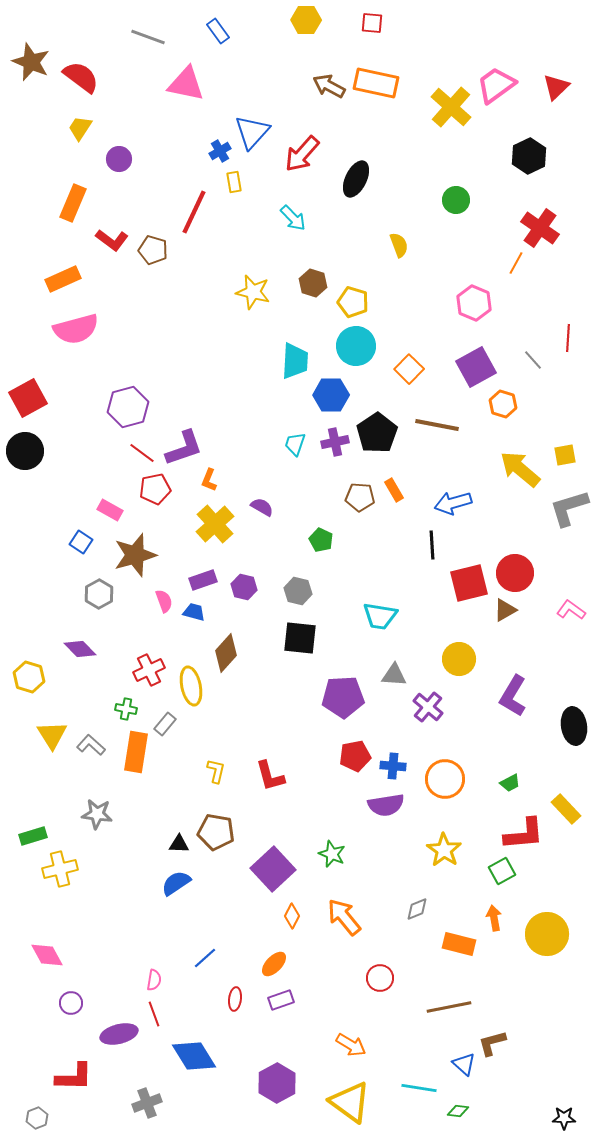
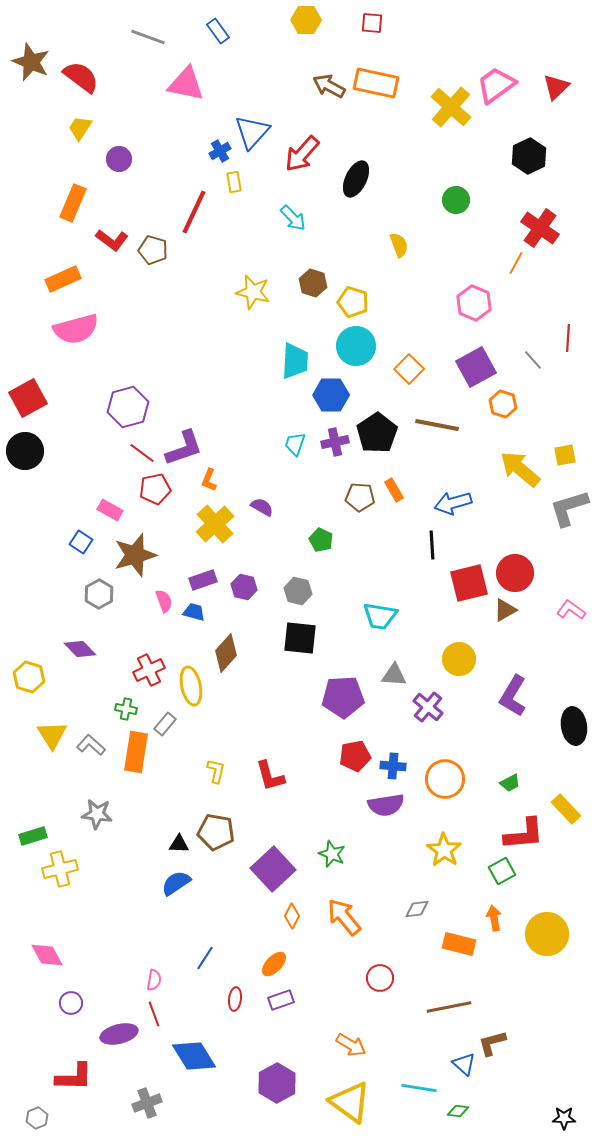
gray diamond at (417, 909): rotated 15 degrees clockwise
blue line at (205, 958): rotated 15 degrees counterclockwise
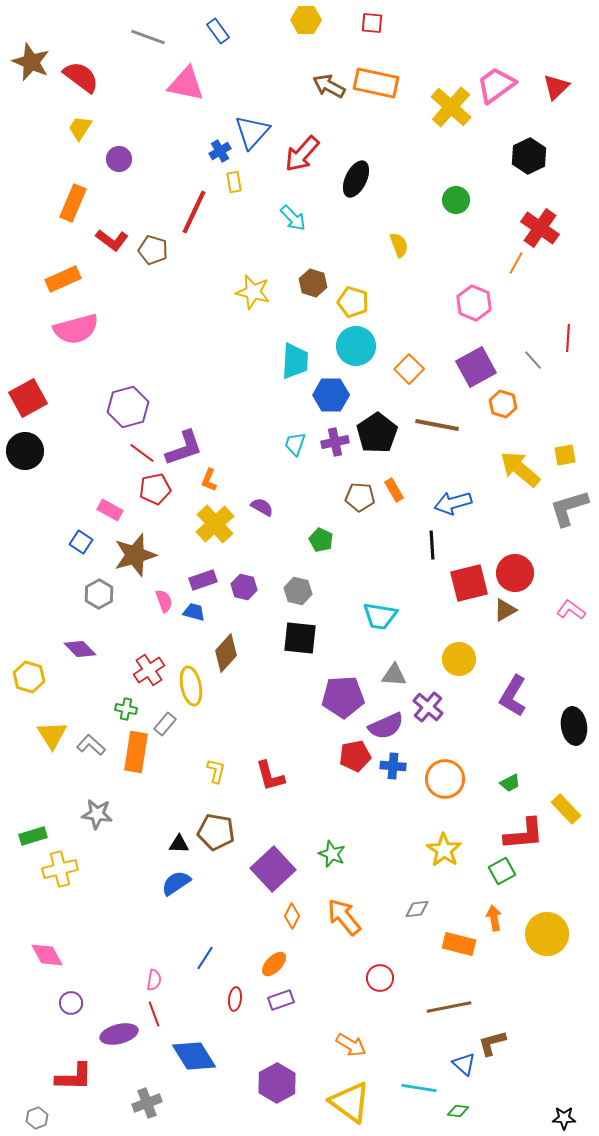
red cross at (149, 670): rotated 8 degrees counterclockwise
purple semicircle at (386, 805): moved 79 px up; rotated 15 degrees counterclockwise
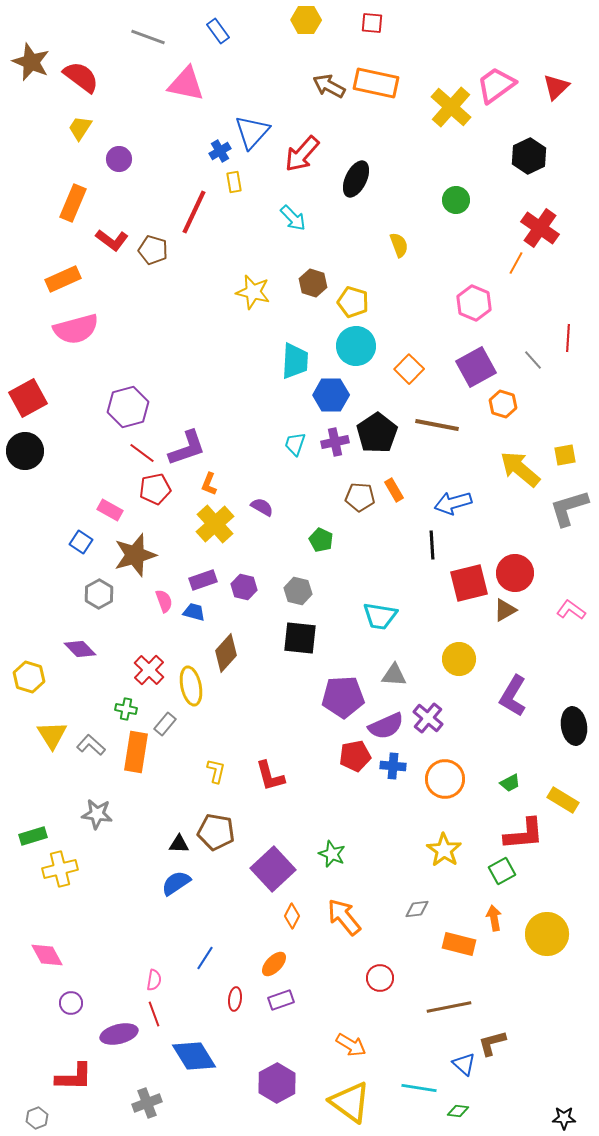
purple L-shape at (184, 448): moved 3 px right
orange L-shape at (209, 480): moved 4 px down
red cross at (149, 670): rotated 12 degrees counterclockwise
purple cross at (428, 707): moved 11 px down
yellow rectangle at (566, 809): moved 3 px left, 9 px up; rotated 16 degrees counterclockwise
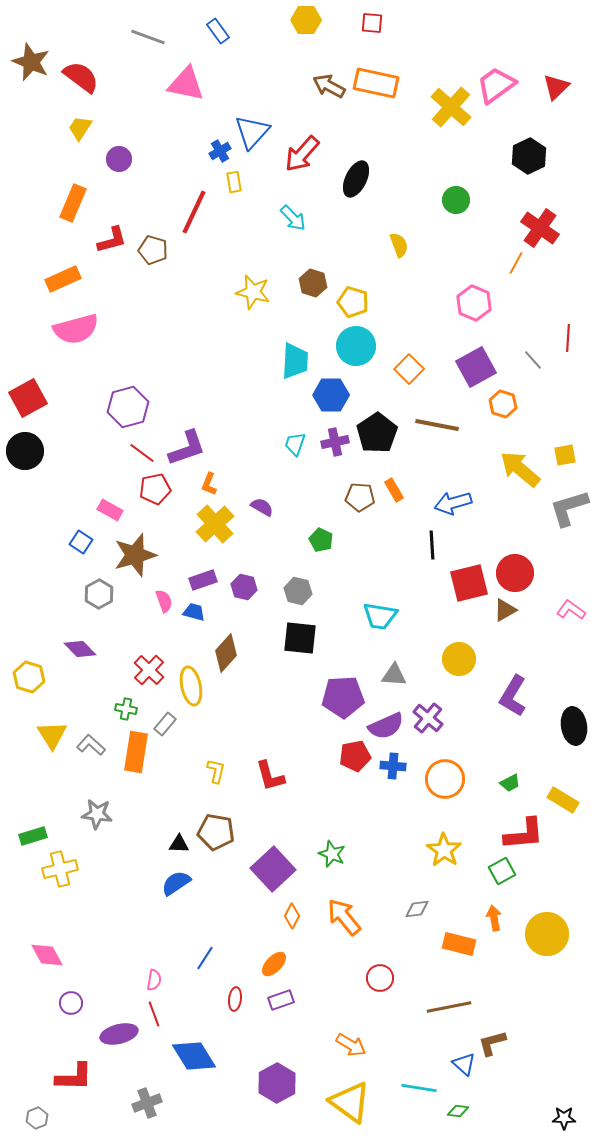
red L-shape at (112, 240): rotated 52 degrees counterclockwise
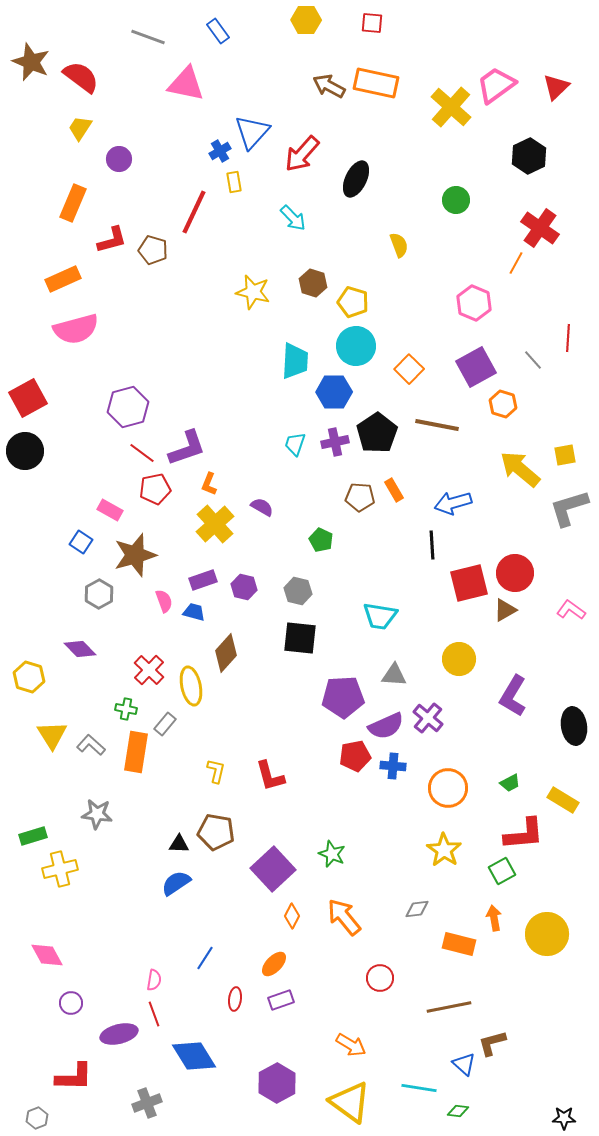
blue hexagon at (331, 395): moved 3 px right, 3 px up
orange circle at (445, 779): moved 3 px right, 9 px down
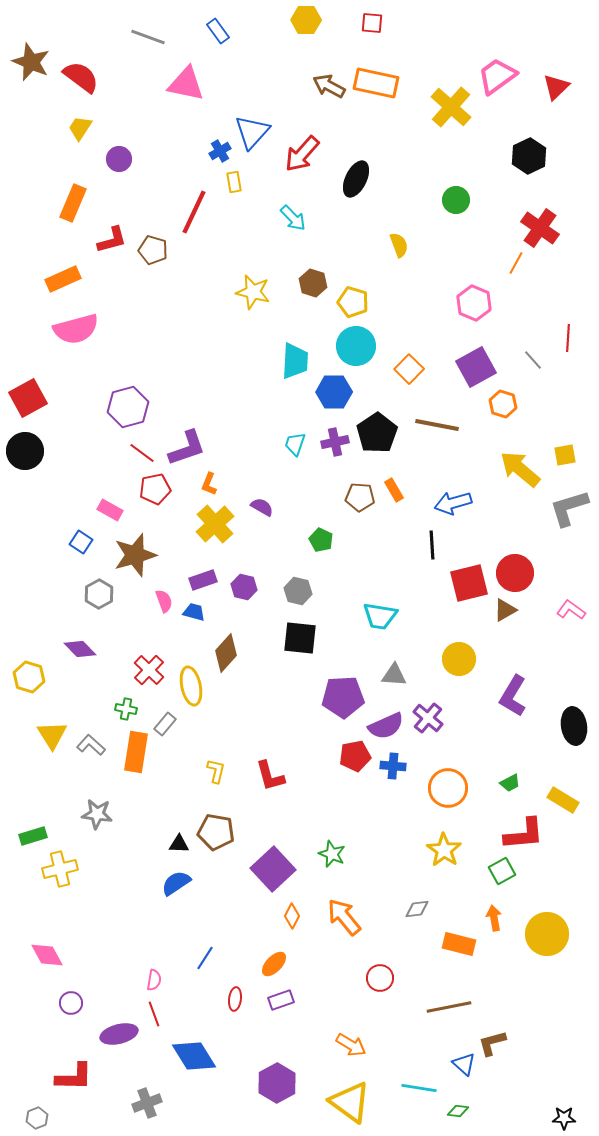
pink trapezoid at (496, 85): moved 1 px right, 9 px up
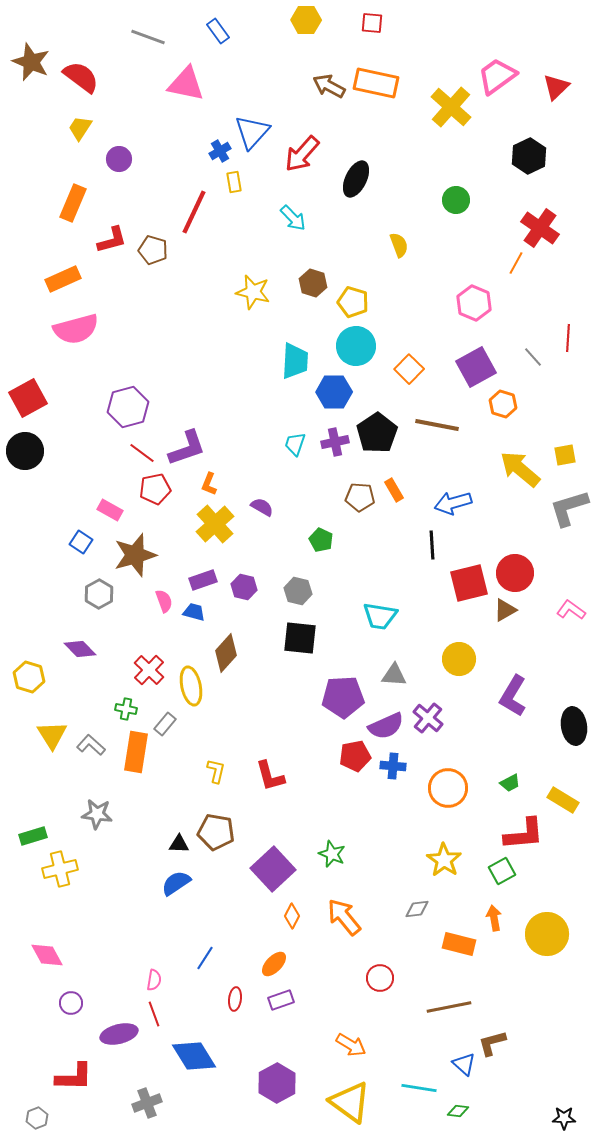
gray line at (533, 360): moved 3 px up
yellow star at (444, 850): moved 10 px down
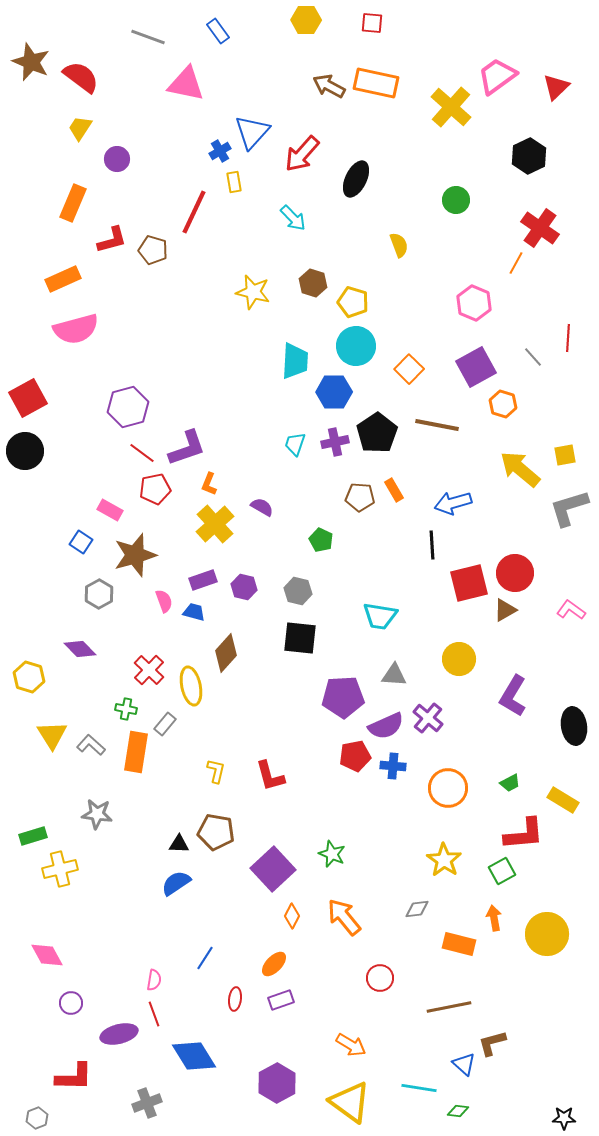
purple circle at (119, 159): moved 2 px left
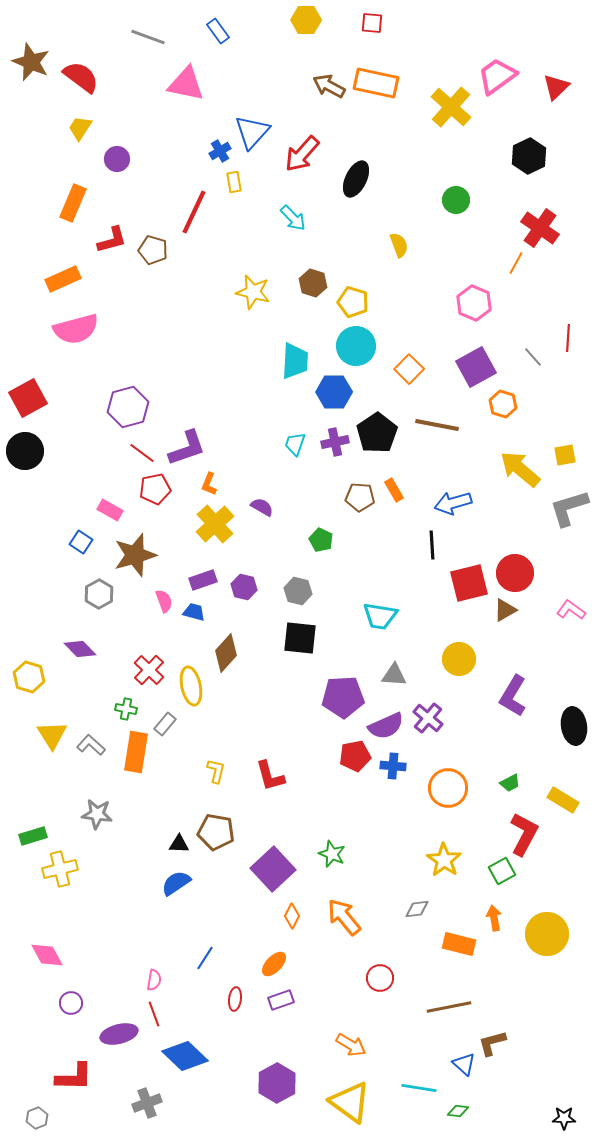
red L-shape at (524, 834): rotated 57 degrees counterclockwise
blue diamond at (194, 1056): moved 9 px left; rotated 15 degrees counterclockwise
